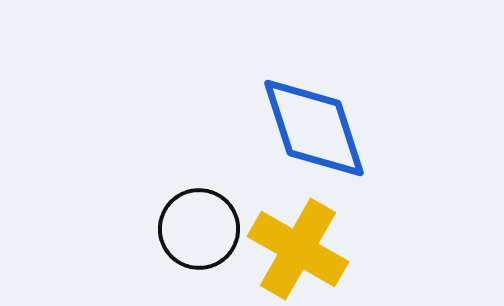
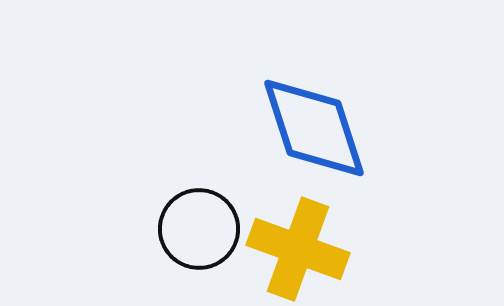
yellow cross: rotated 10 degrees counterclockwise
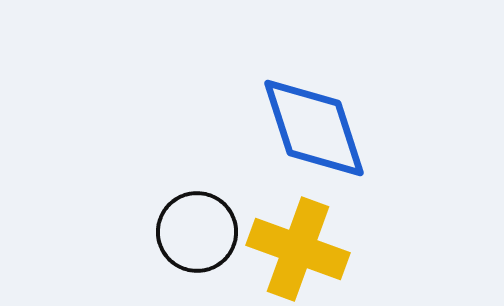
black circle: moved 2 px left, 3 px down
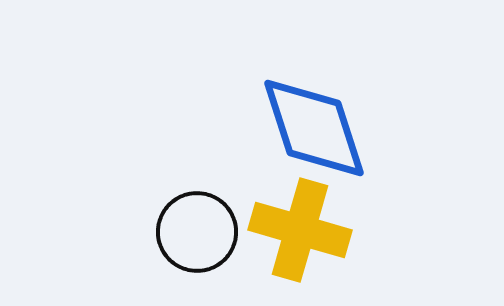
yellow cross: moved 2 px right, 19 px up; rotated 4 degrees counterclockwise
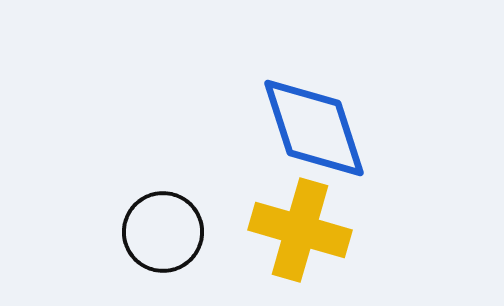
black circle: moved 34 px left
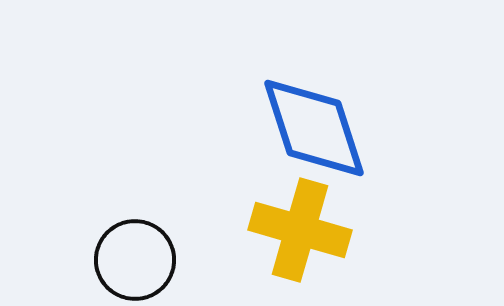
black circle: moved 28 px left, 28 px down
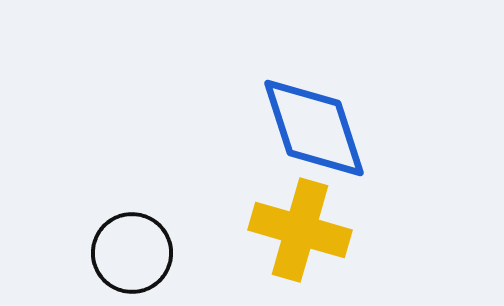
black circle: moved 3 px left, 7 px up
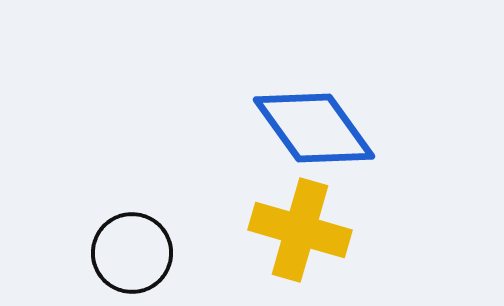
blue diamond: rotated 18 degrees counterclockwise
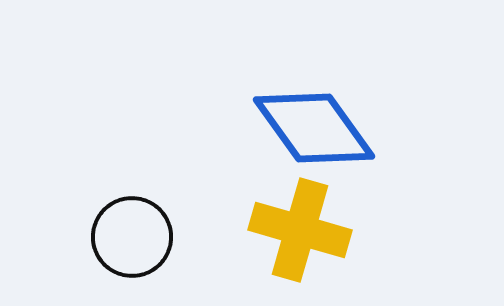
black circle: moved 16 px up
